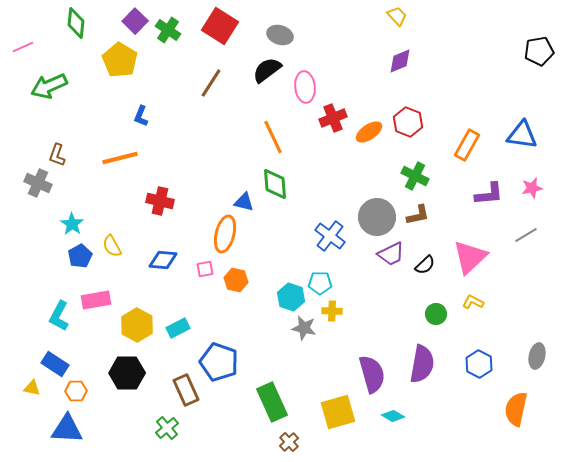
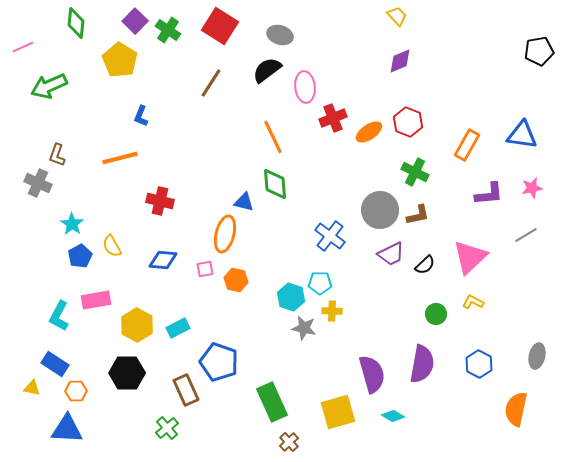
green cross at (415, 176): moved 4 px up
gray circle at (377, 217): moved 3 px right, 7 px up
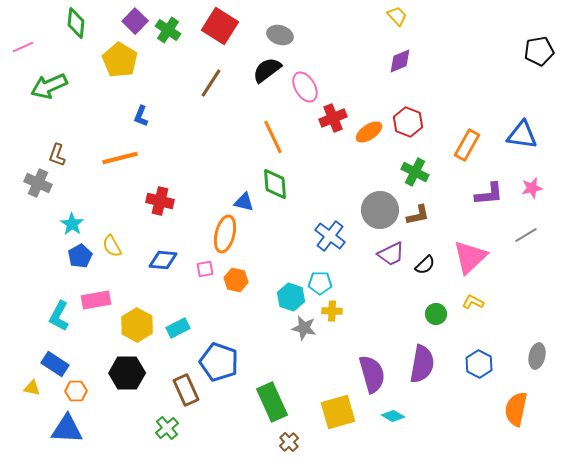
pink ellipse at (305, 87): rotated 24 degrees counterclockwise
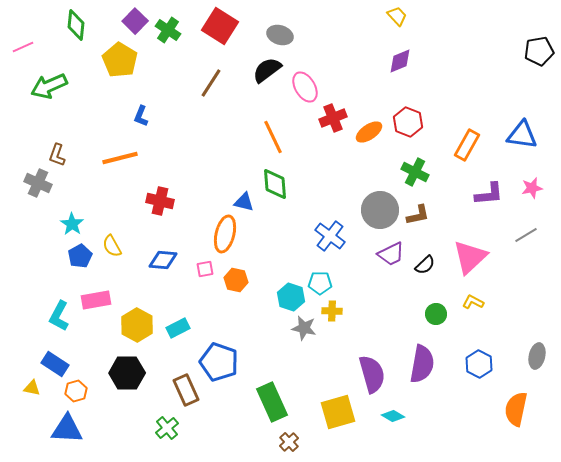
green diamond at (76, 23): moved 2 px down
orange hexagon at (76, 391): rotated 15 degrees counterclockwise
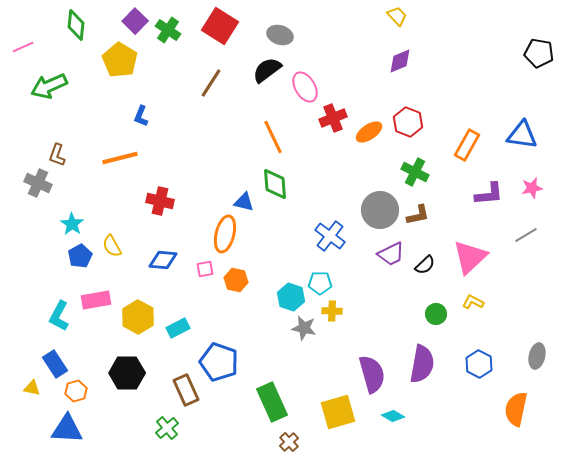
black pentagon at (539, 51): moved 2 px down; rotated 20 degrees clockwise
yellow hexagon at (137, 325): moved 1 px right, 8 px up
blue rectangle at (55, 364): rotated 24 degrees clockwise
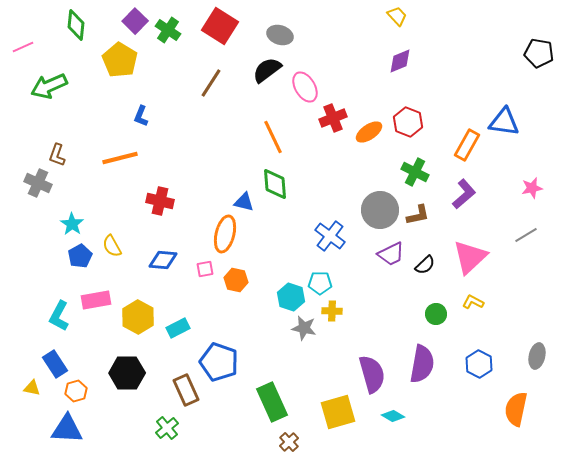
blue triangle at (522, 135): moved 18 px left, 13 px up
purple L-shape at (489, 194): moved 25 px left; rotated 36 degrees counterclockwise
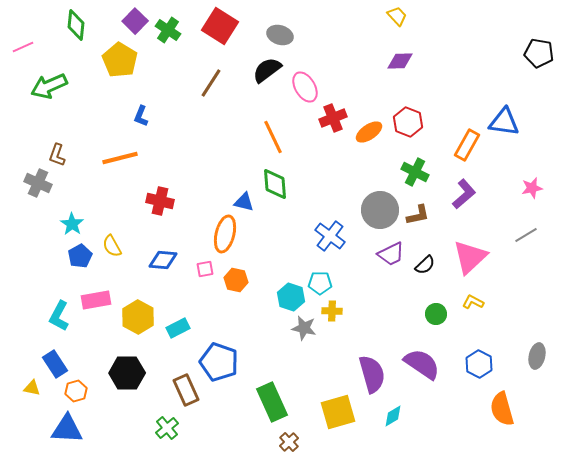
purple diamond at (400, 61): rotated 20 degrees clockwise
purple semicircle at (422, 364): rotated 66 degrees counterclockwise
orange semicircle at (516, 409): moved 14 px left; rotated 28 degrees counterclockwise
cyan diamond at (393, 416): rotated 60 degrees counterclockwise
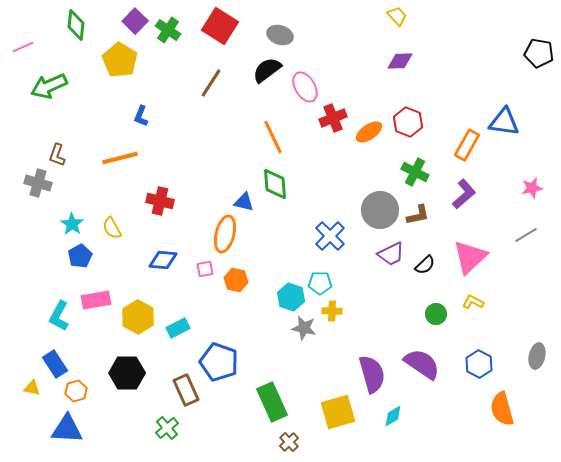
gray cross at (38, 183): rotated 8 degrees counterclockwise
blue cross at (330, 236): rotated 8 degrees clockwise
yellow semicircle at (112, 246): moved 18 px up
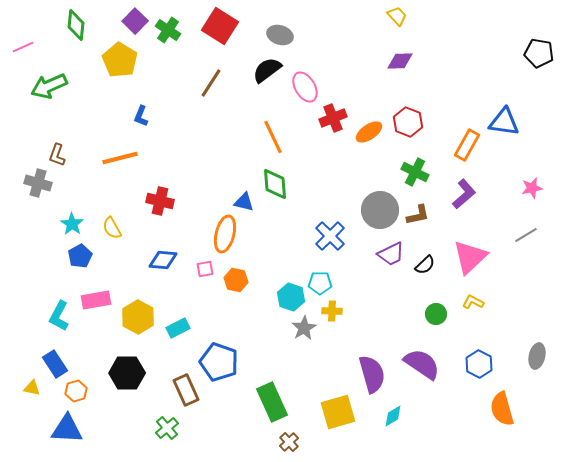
gray star at (304, 328): rotated 30 degrees clockwise
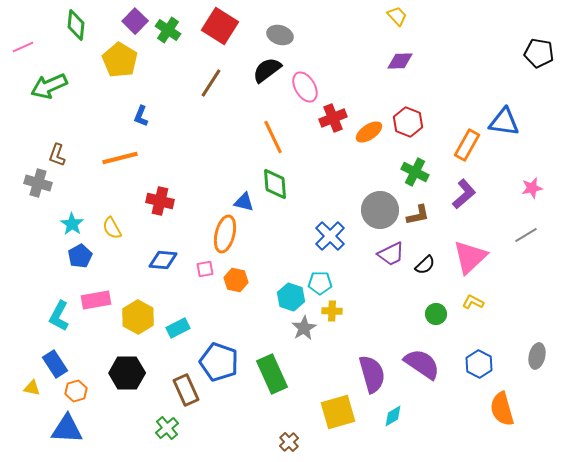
green rectangle at (272, 402): moved 28 px up
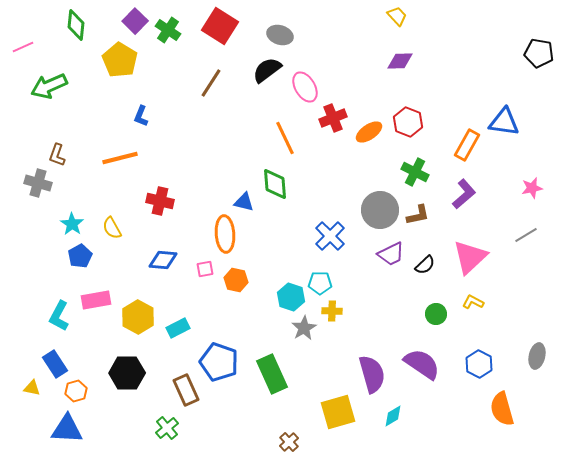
orange line at (273, 137): moved 12 px right, 1 px down
orange ellipse at (225, 234): rotated 18 degrees counterclockwise
